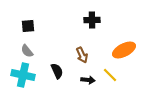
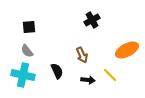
black cross: rotated 28 degrees counterclockwise
black square: moved 1 px right, 1 px down
orange ellipse: moved 3 px right
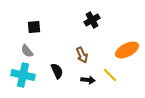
black square: moved 5 px right
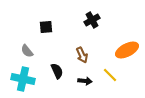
black square: moved 12 px right
cyan cross: moved 4 px down
black arrow: moved 3 px left, 1 px down
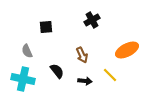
gray semicircle: rotated 16 degrees clockwise
black semicircle: rotated 14 degrees counterclockwise
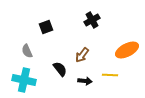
black square: rotated 16 degrees counterclockwise
brown arrow: rotated 63 degrees clockwise
black semicircle: moved 3 px right, 2 px up
yellow line: rotated 42 degrees counterclockwise
cyan cross: moved 1 px right, 1 px down
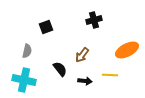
black cross: moved 2 px right; rotated 14 degrees clockwise
gray semicircle: rotated 144 degrees counterclockwise
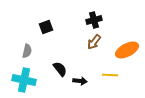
brown arrow: moved 12 px right, 13 px up
black arrow: moved 5 px left
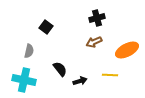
black cross: moved 3 px right, 2 px up
black square: rotated 32 degrees counterclockwise
brown arrow: rotated 28 degrees clockwise
gray semicircle: moved 2 px right
black arrow: rotated 24 degrees counterclockwise
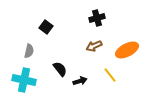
brown arrow: moved 4 px down
yellow line: rotated 49 degrees clockwise
